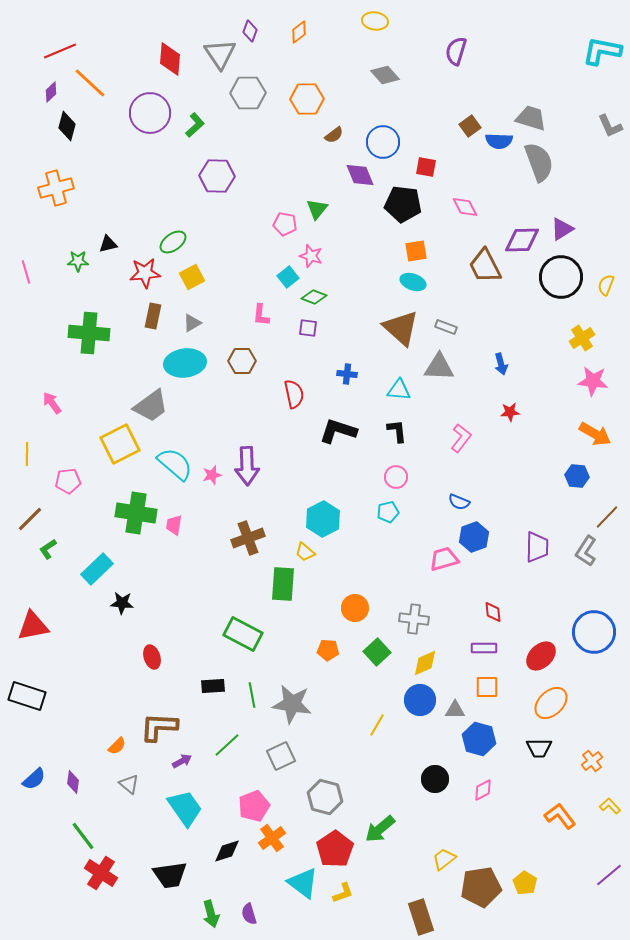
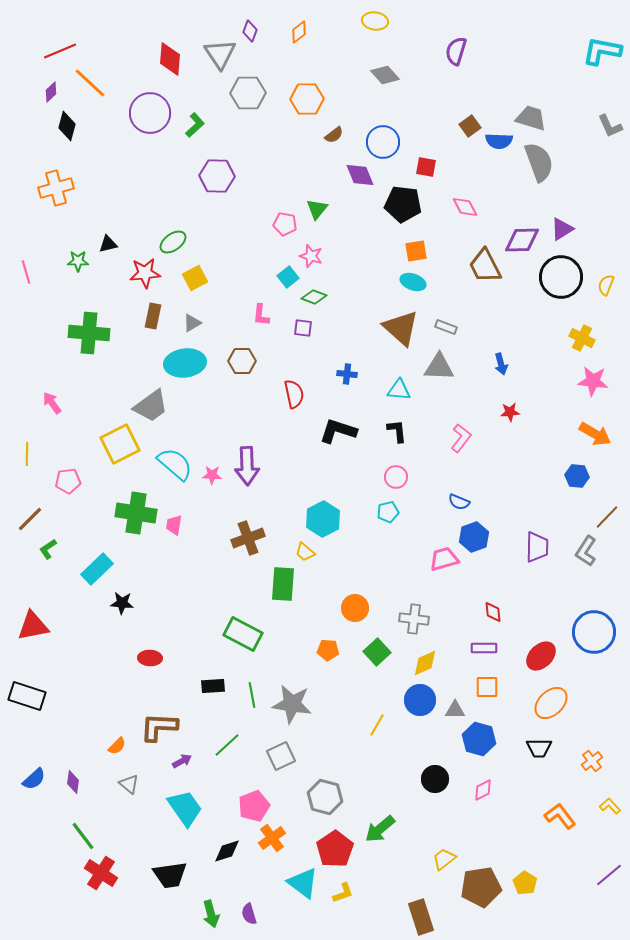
yellow square at (192, 277): moved 3 px right, 1 px down
purple square at (308, 328): moved 5 px left
yellow cross at (582, 338): rotated 30 degrees counterclockwise
pink star at (212, 475): rotated 18 degrees clockwise
red ellipse at (152, 657): moved 2 px left, 1 px down; rotated 70 degrees counterclockwise
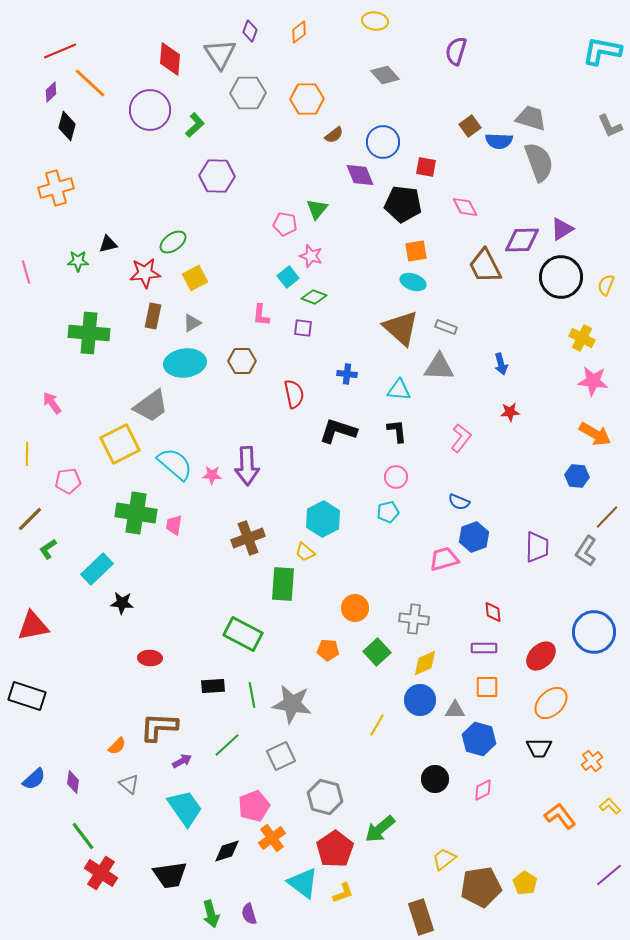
purple circle at (150, 113): moved 3 px up
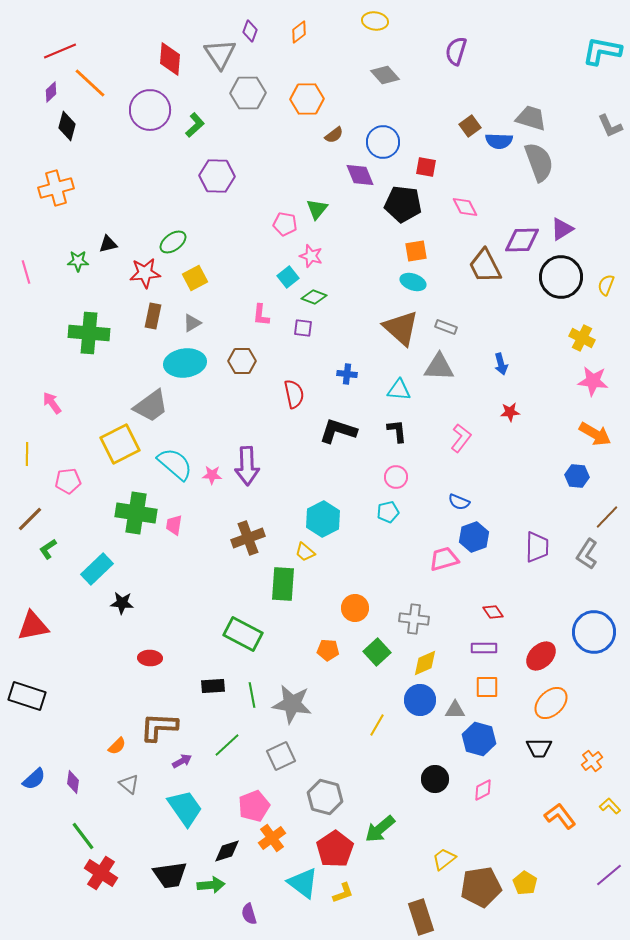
gray L-shape at (586, 551): moved 1 px right, 3 px down
red diamond at (493, 612): rotated 30 degrees counterclockwise
green arrow at (211, 914): moved 29 px up; rotated 80 degrees counterclockwise
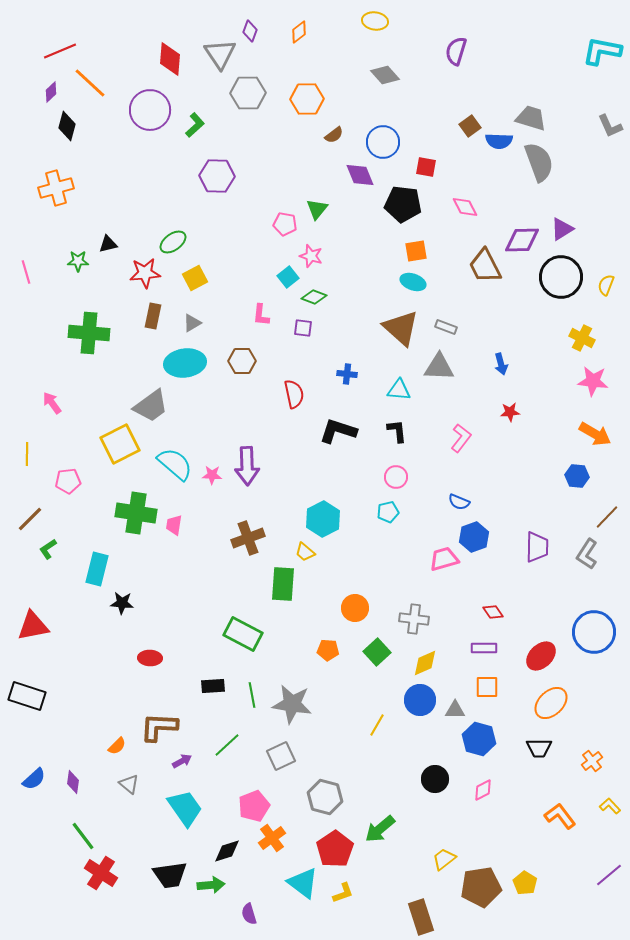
cyan rectangle at (97, 569): rotated 32 degrees counterclockwise
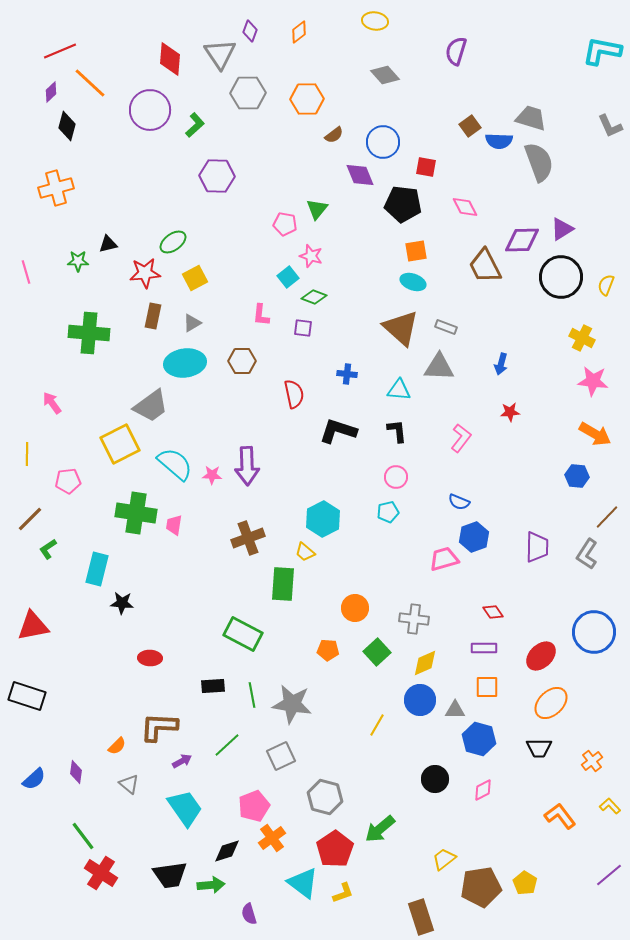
blue arrow at (501, 364): rotated 30 degrees clockwise
purple diamond at (73, 782): moved 3 px right, 10 px up
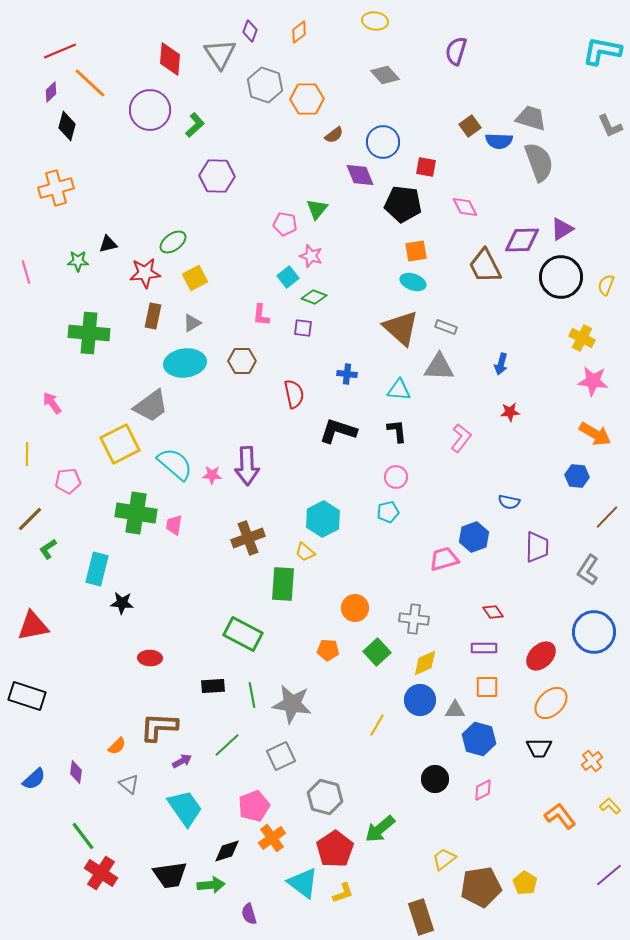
gray hexagon at (248, 93): moved 17 px right, 8 px up; rotated 20 degrees clockwise
blue semicircle at (459, 502): moved 50 px right; rotated 10 degrees counterclockwise
gray L-shape at (587, 554): moved 1 px right, 16 px down
